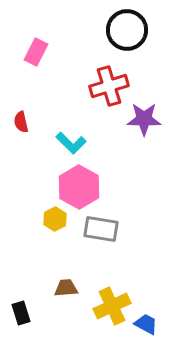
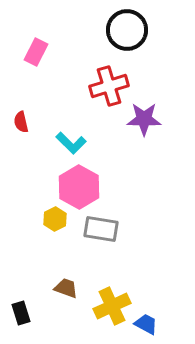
brown trapezoid: rotated 25 degrees clockwise
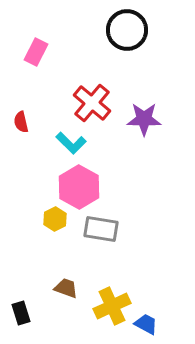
red cross: moved 17 px left, 17 px down; rotated 33 degrees counterclockwise
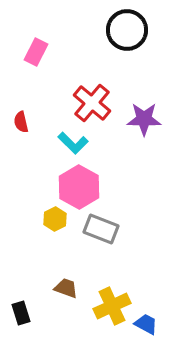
cyan L-shape: moved 2 px right
gray rectangle: rotated 12 degrees clockwise
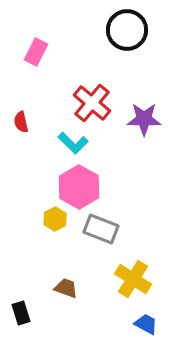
yellow cross: moved 21 px right, 27 px up; rotated 33 degrees counterclockwise
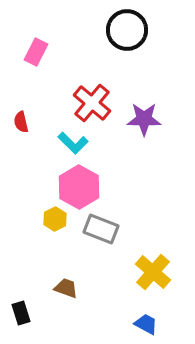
yellow cross: moved 20 px right, 7 px up; rotated 9 degrees clockwise
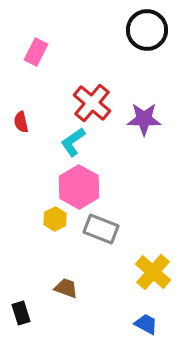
black circle: moved 20 px right
cyan L-shape: moved 1 px up; rotated 100 degrees clockwise
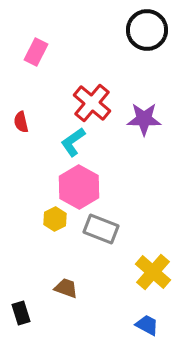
blue trapezoid: moved 1 px right, 1 px down
